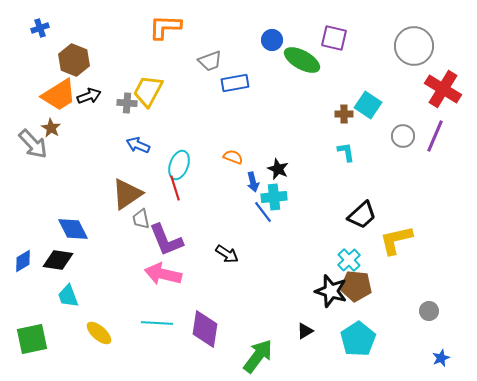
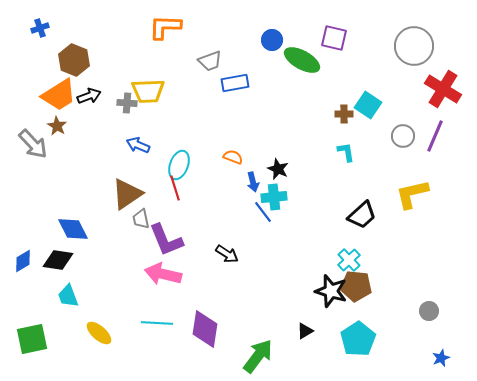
yellow trapezoid at (148, 91): rotated 120 degrees counterclockwise
brown star at (51, 128): moved 6 px right, 2 px up
yellow L-shape at (396, 240): moved 16 px right, 46 px up
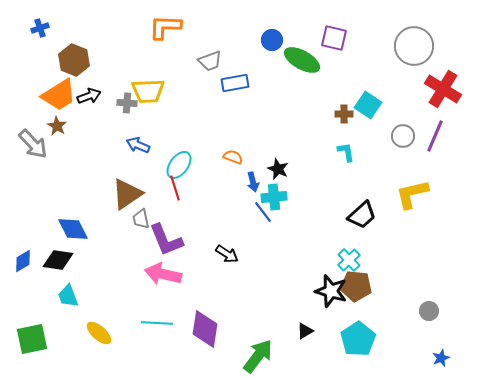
cyan ellipse at (179, 165): rotated 16 degrees clockwise
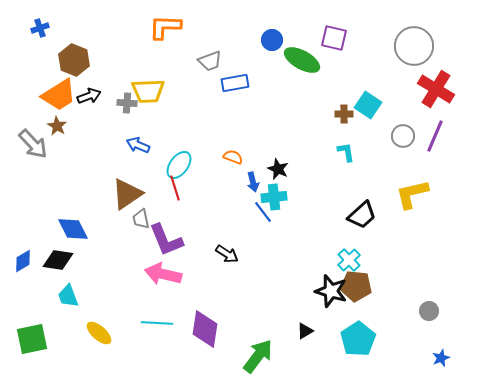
red cross at (443, 89): moved 7 px left
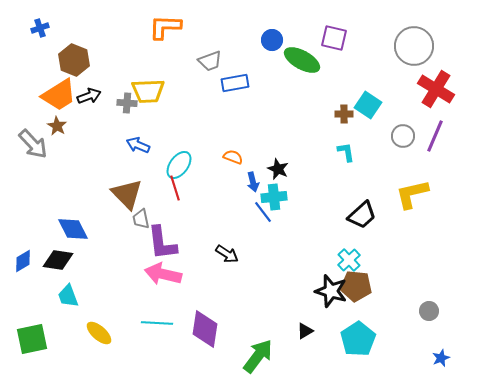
brown triangle at (127, 194): rotated 40 degrees counterclockwise
purple L-shape at (166, 240): moved 4 px left, 3 px down; rotated 15 degrees clockwise
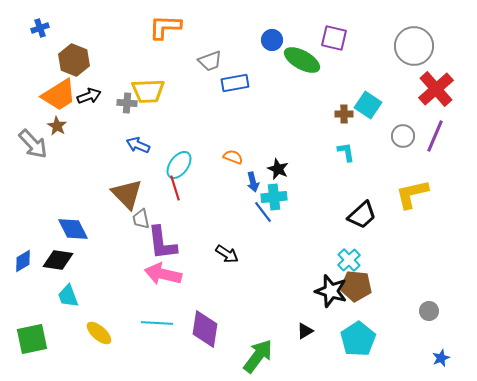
red cross at (436, 89): rotated 18 degrees clockwise
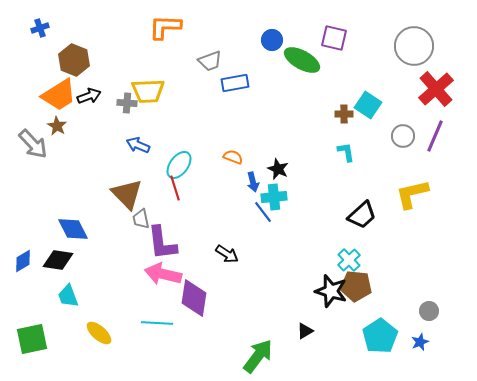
purple diamond at (205, 329): moved 11 px left, 31 px up
cyan pentagon at (358, 339): moved 22 px right, 3 px up
blue star at (441, 358): moved 21 px left, 16 px up
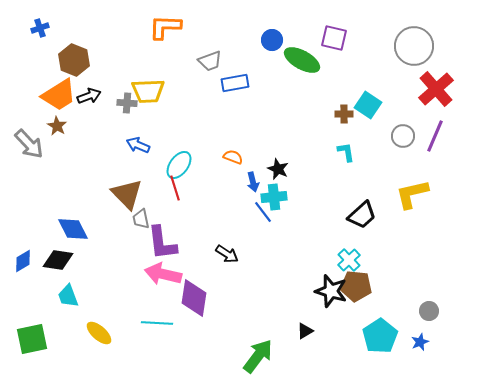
gray arrow at (33, 144): moved 4 px left
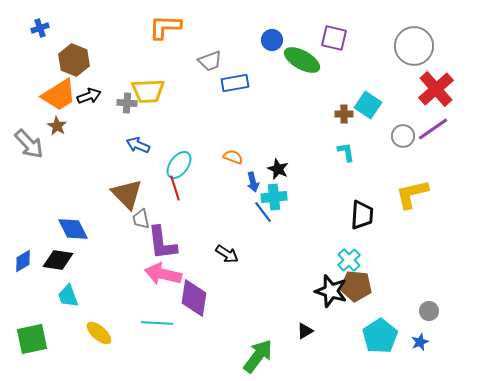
purple line at (435, 136): moved 2 px left, 7 px up; rotated 32 degrees clockwise
black trapezoid at (362, 215): rotated 44 degrees counterclockwise
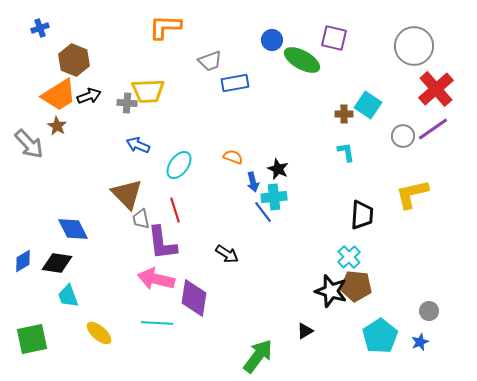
red line at (175, 188): moved 22 px down
black diamond at (58, 260): moved 1 px left, 3 px down
cyan cross at (349, 260): moved 3 px up
pink arrow at (163, 274): moved 7 px left, 5 px down
